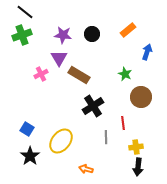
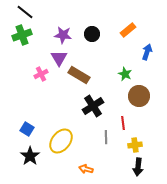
brown circle: moved 2 px left, 1 px up
yellow cross: moved 1 px left, 2 px up
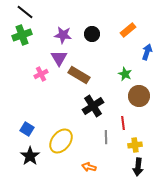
orange arrow: moved 3 px right, 2 px up
